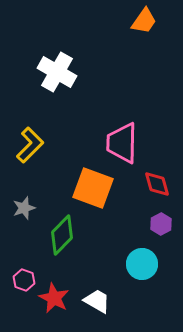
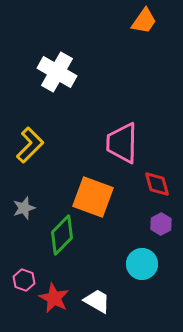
orange square: moved 9 px down
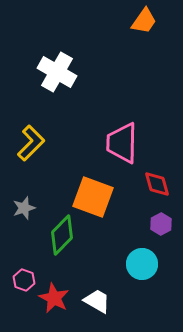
yellow L-shape: moved 1 px right, 2 px up
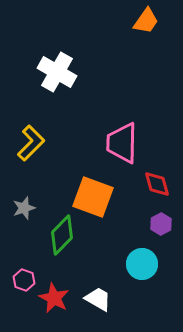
orange trapezoid: moved 2 px right
white trapezoid: moved 1 px right, 2 px up
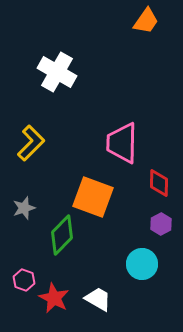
red diamond: moved 2 px right, 1 px up; rotated 16 degrees clockwise
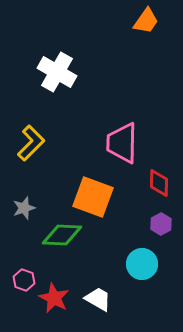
green diamond: rotated 48 degrees clockwise
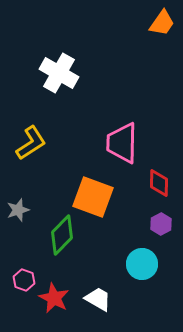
orange trapezoid: moved 16 px right, 2 px down
white cross: moved 2 px right, 1 px down
yellow L-shape: rotated 12 degrees clockwise
gray star: moved 6 px left, 2 px down
green diamond: rotated 48 degrees counterclockwise
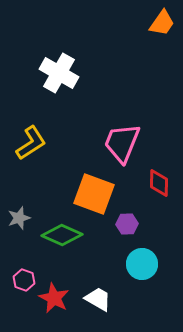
pink trapezoid: rotated 21 degrees clockwise
orange square: moved 1 px right, 3 px up
gray star: moved 1 px right, 8 px down
purple hexagon: moved 34 px left; rotated 25 degrees clockwise
green diamond: rotated 69 degrees clockwise
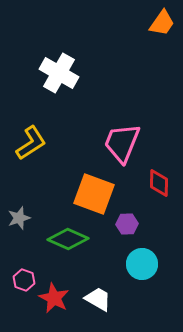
green diamond: moved 6 px right, 4 px down
